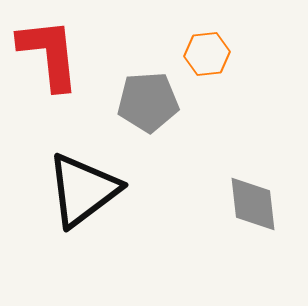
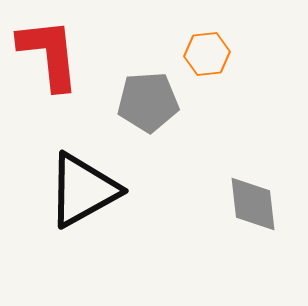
black triangle: rotated 8 degrees clockwise
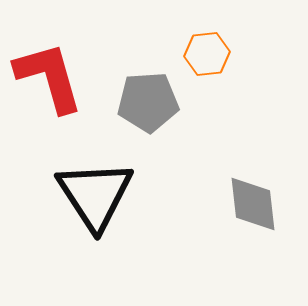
red L-shape: moved 23 px down; rotated 10 degrees counterclockwise
black triangle: moved 12 px right, 5 px down; rotated 34 degrees counterclockwise
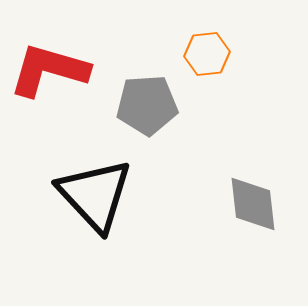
red L-shape: moved 7 px up; rotated 58 degrees counterclockwise
gray pentagon: moved 1 px left, 3 px down
black triangle: rotated 10 degrees counterclockwise
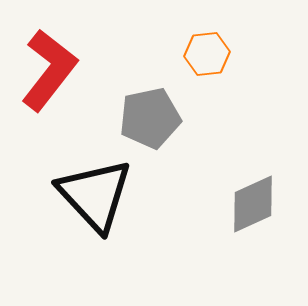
red L-shape: rotated 112 degrees clockwise
gray pentagon: moved 3 px right, 13 px down; rotated 8 degrees counterclockwise
gray diamond: rotated 72 degrees clockwise
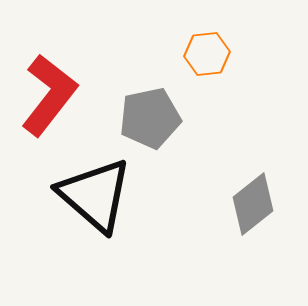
red L-shape: moved 25 px down
black triangle: rotated 6 degrees counterclockwise
gray diamond: rotated 14 degrees counterclockwise
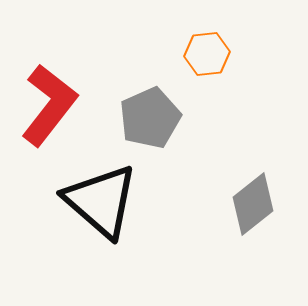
red L-shape: moved 10 px down
gray pentagon: rotated 12 degrees counterclockwise
black triangle: moved 6 px right, 6 px down
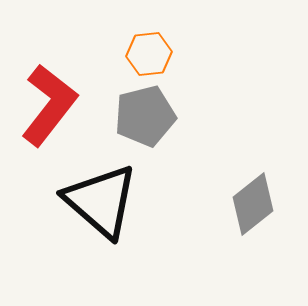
orange hexagon: moved 58 px left
gray pentagon: moved 5 px left, 2 px up; rotated 10 degrees clockwise
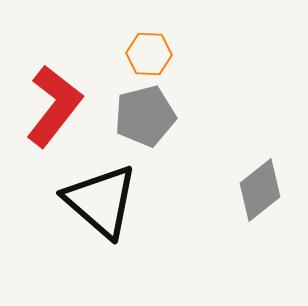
orange hexagon: rotated 9 degrees clockwise
red L-shape: moved 5 px right, 1 px down
gray diamond: moved 7 px right, 14 px up
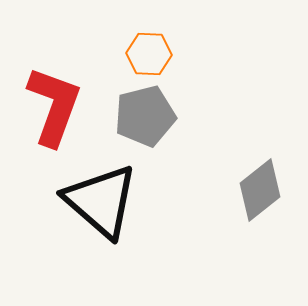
red L-shape: rotated 18 degrees counterclockwise
